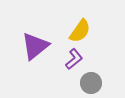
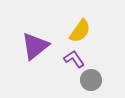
purple L-shape: rotated 85 degrees counterclockwise
gray circle: moved 3 px up
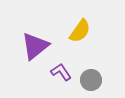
purple L-shape: moved 13 px left, 13 px down
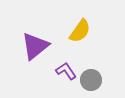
purple L-shape: moved 5 px right, 1 px up
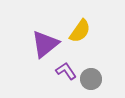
purple triangle: moved 10 px right, 2 px up
gray circle: moved 1 px up
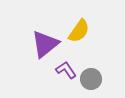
yellow semicircle: moved 1 px left
purple L-shape: moved 1 px up
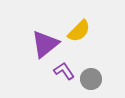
yellow semicircle: rotated 10 degrees clockwise
purple L-shape: moved 2 px left, 1 px down
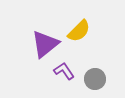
gray circle: moved 4 px right
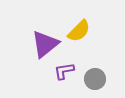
purple L-shape: rotated 65 degrees counterclockwise
